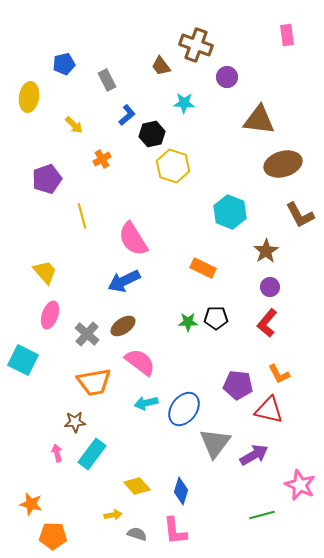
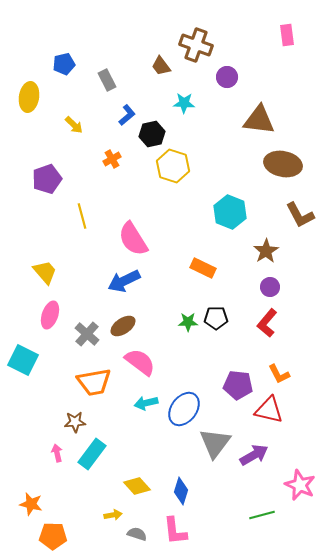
orange cross at (102, 159): moved 10 px right
brown ellipse at (283, 164): rotated 27 degrees clockwise
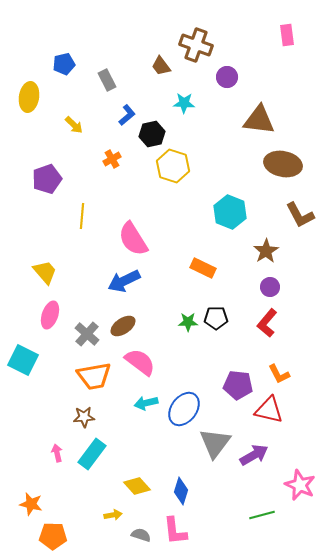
yellow line at (82, 216): rotated 20 degrees clockwise
orange trapezoid at (94, 382): moved 6 px up
brown star at (75, 422): moved 9 px right, 5 px up
gray semicircle at (137, 534): moved 4 px right, 1 px down
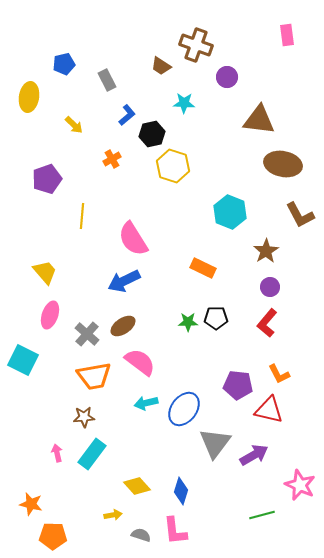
brown trapezoid at (161, 66): rotated 20 degrees counterclockwise
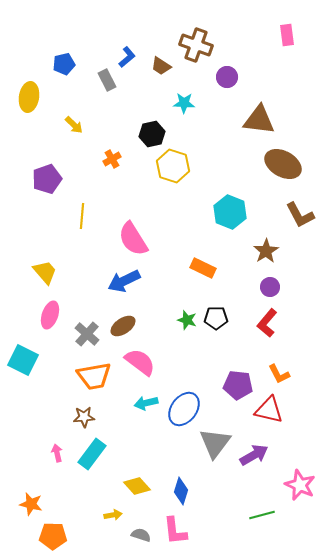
blue L-shape at (127, 115): moved 58 px up
brown ellipse at (283, 164): rotated 18 degrees clockwise
green star at (188, 322): moved 1 px left, 2 px up; rotated 18 degrees clockwise
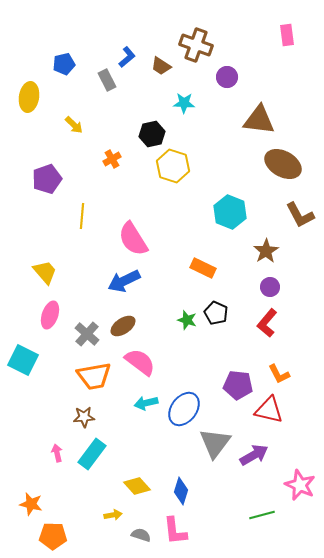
black pentagon at (216, 318): moved 5 px up; rotated 25 degrees clockwise
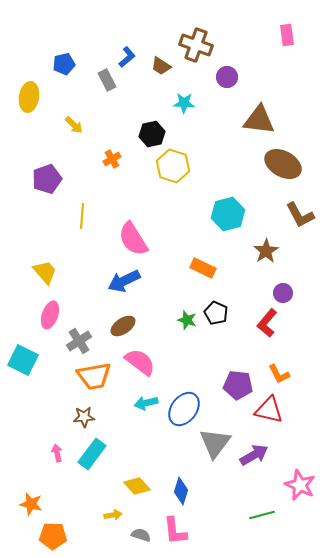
cyan hexagon at (230, 212): moved 2 px left, 2 px down; rotated 24 degrees clockwise
purple circle at (270, 287): moved 13 px right, 6 px down
gray cross at (87, 334): moved 8 px left, 7 px down; rotated 15 degrees clockwise
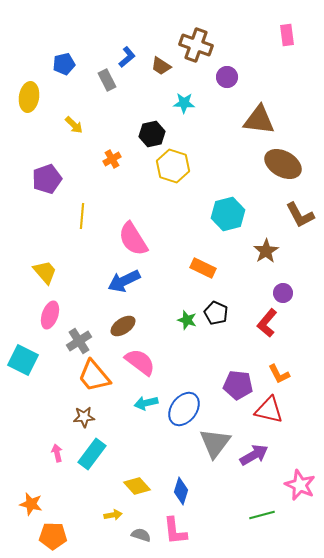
orange trapezoid at (94, 376): rotated 60 degrees clockwise
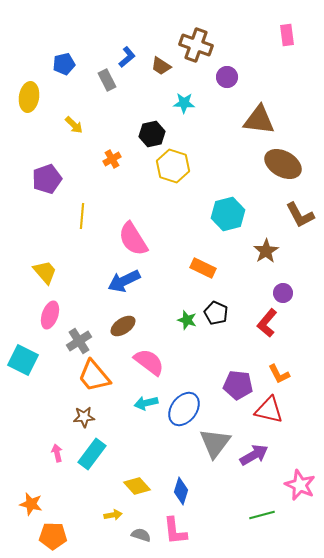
pink semicircle at (140, 362): moved 9 px right
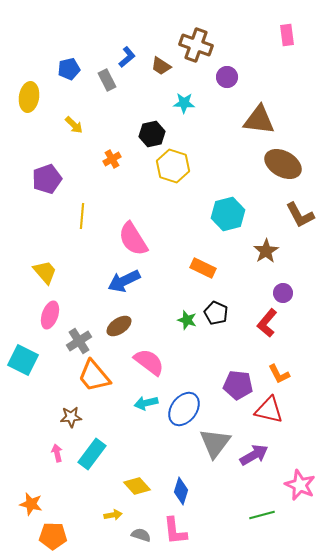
blue pentagon at (64, 64): moved 5 px right, 5 px down
brown ellipse at (123, 326): moved 4 px left
brown star at (84, 417): moved 13 px left
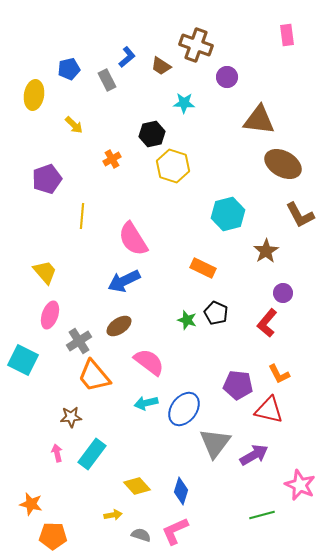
yellow ellipse at (29, 97): moved 5 px right, 2 px up
pink L-shape at (175, 531): rotated 72 degrees clockwise
